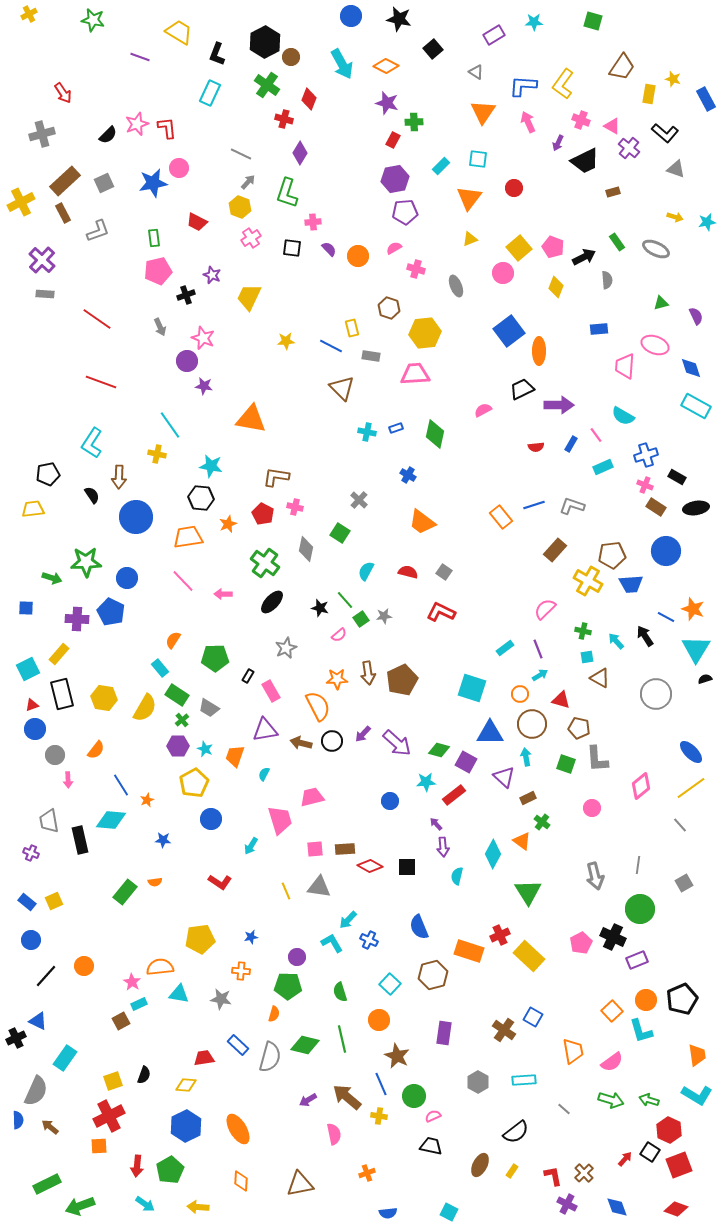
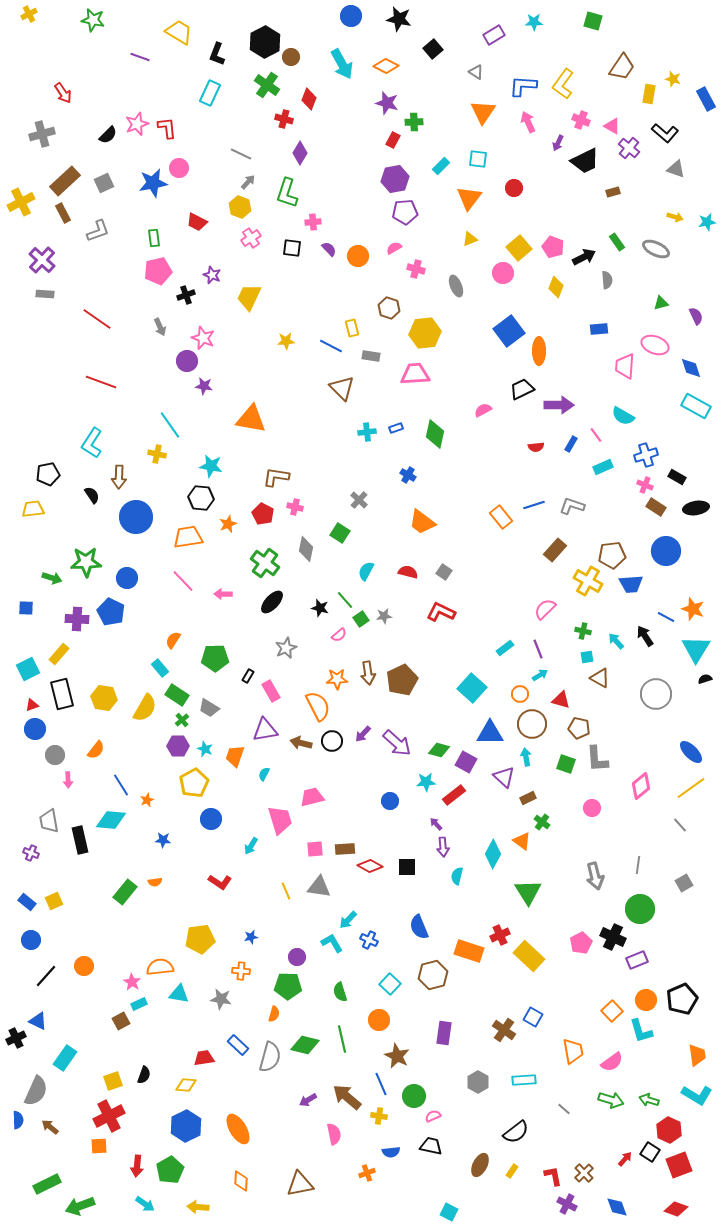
cyan cross at (367, 432): rotated 18 degrees counterclockwise
cyan square at (472, 688): rotated 24 degrees clockwise
blue semicircle at (388, 1213): moved 3 px right, 61 px up
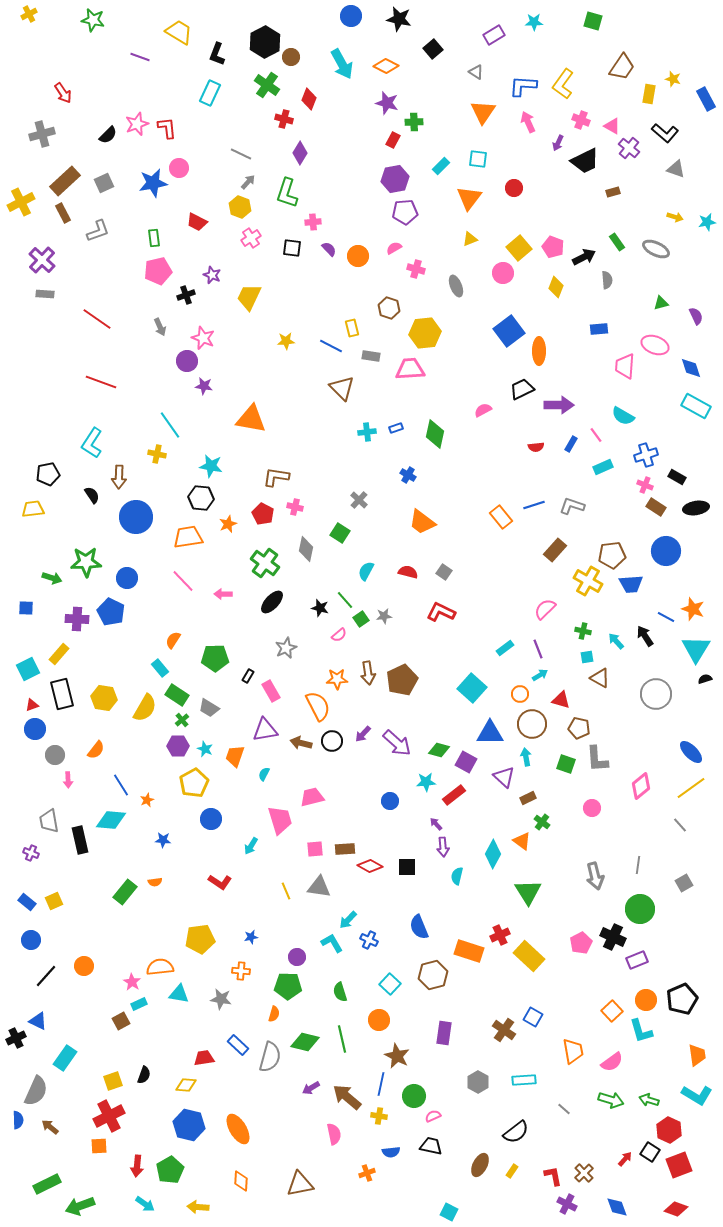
pink trapezoid at (415, 374): moved 5 px left, 5 px up
green diamond at (305, 1045): moved 3 px up
blue line at (381, 1084): rotated 35 degrees clockwise
purple arrow at (308, 1100): moved 3 px right, 12 px up
blue hexagon at (186, 1126): moved 3 px right, 1 px up; rotated 20 degrees counterclockwise
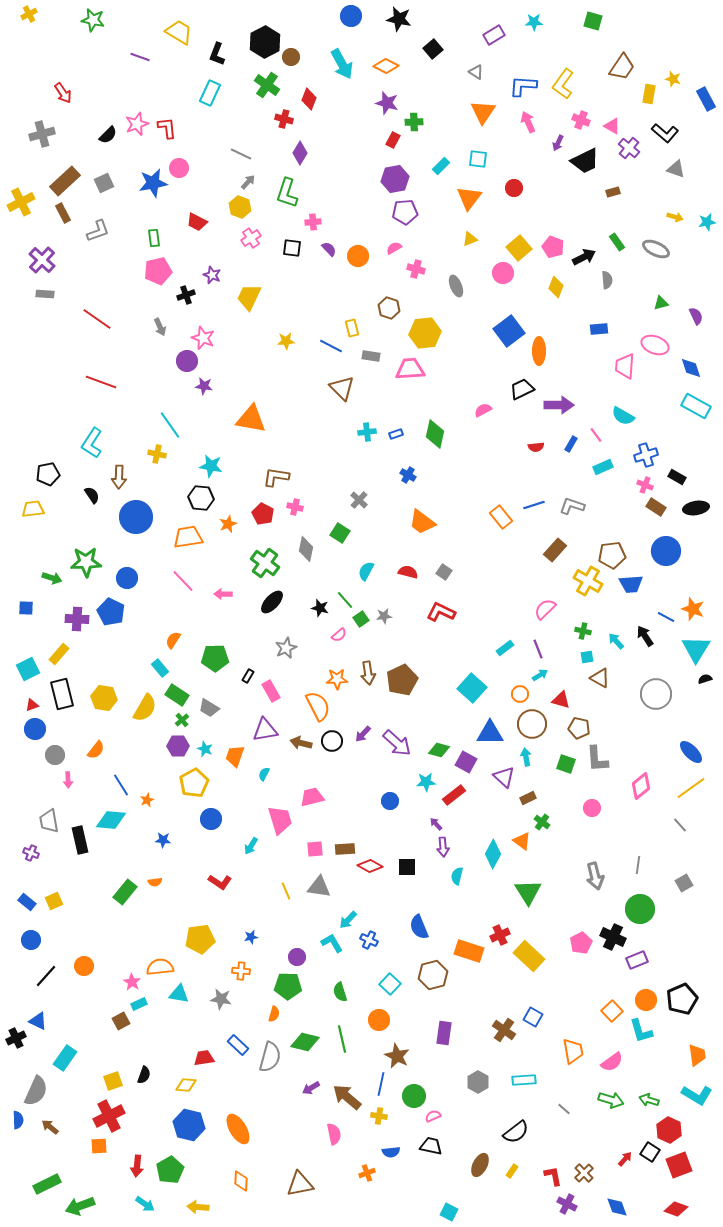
blue rectangle at (396, 428): moved 6 px down
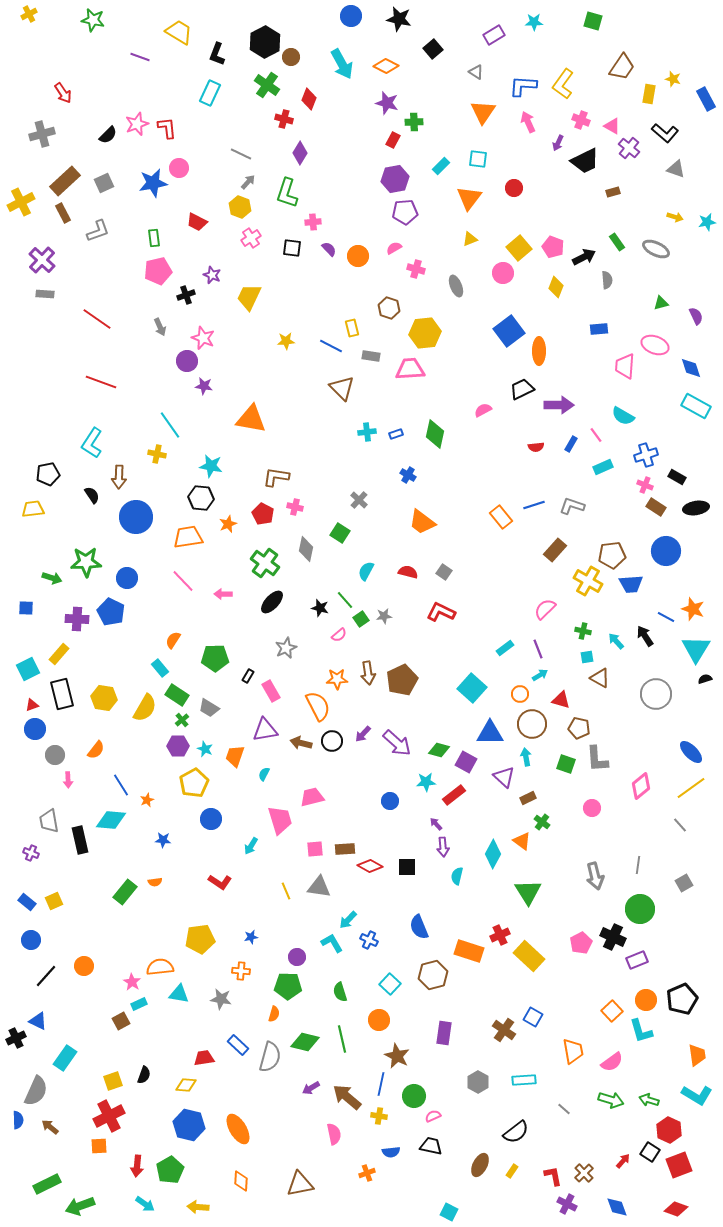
red arrow at (625, 1159): moved 2 px left, 2 px down
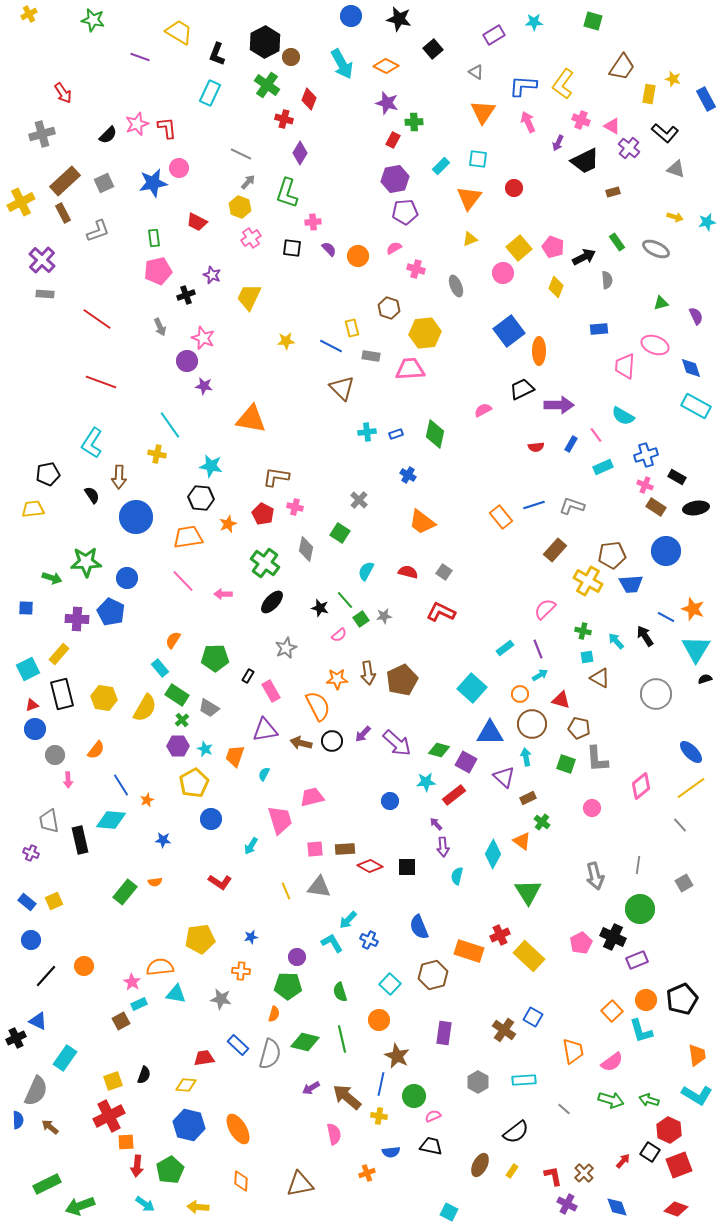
cyan triangle at (179, 994): moved 3 px left
gray semicircle at (270, 1057): moved 3 px up
orange square at (99, 1146): moved 27 px right, 4 px up
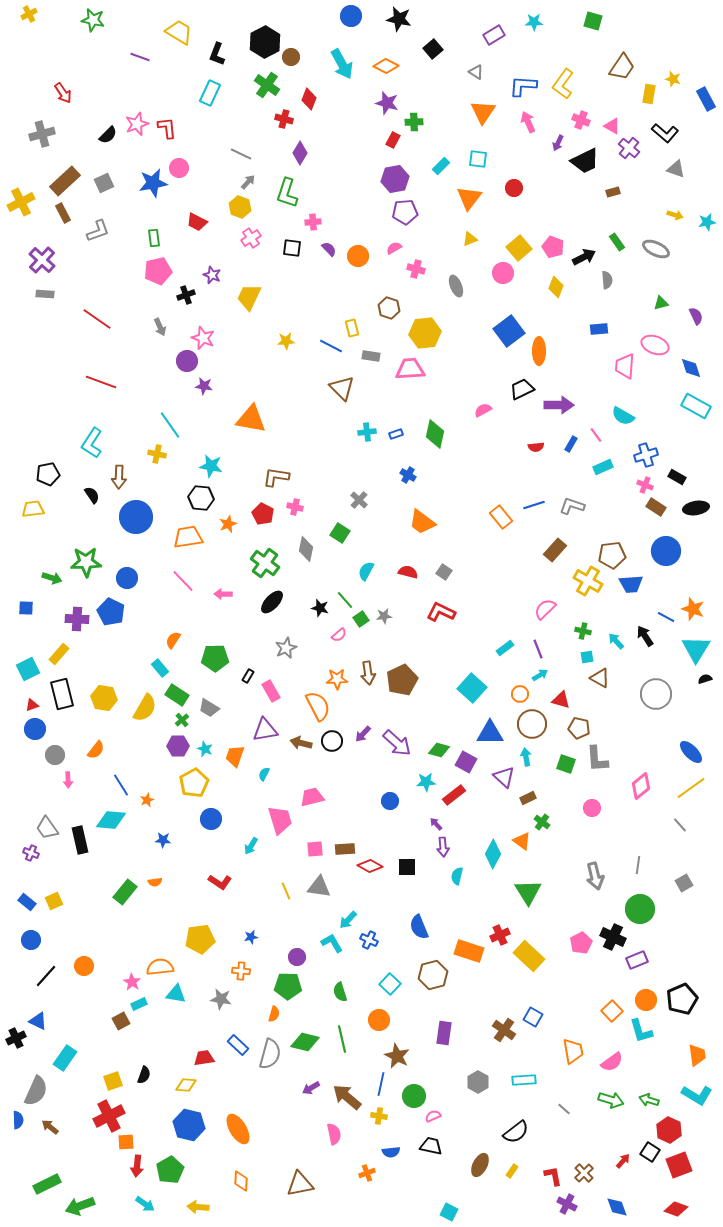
yellow arrow at (675, 217): moved 2 px up
gray trapezoid at (49, 821): moved 2 px left, 7 px down; rotated 25 degrees counterclockwise
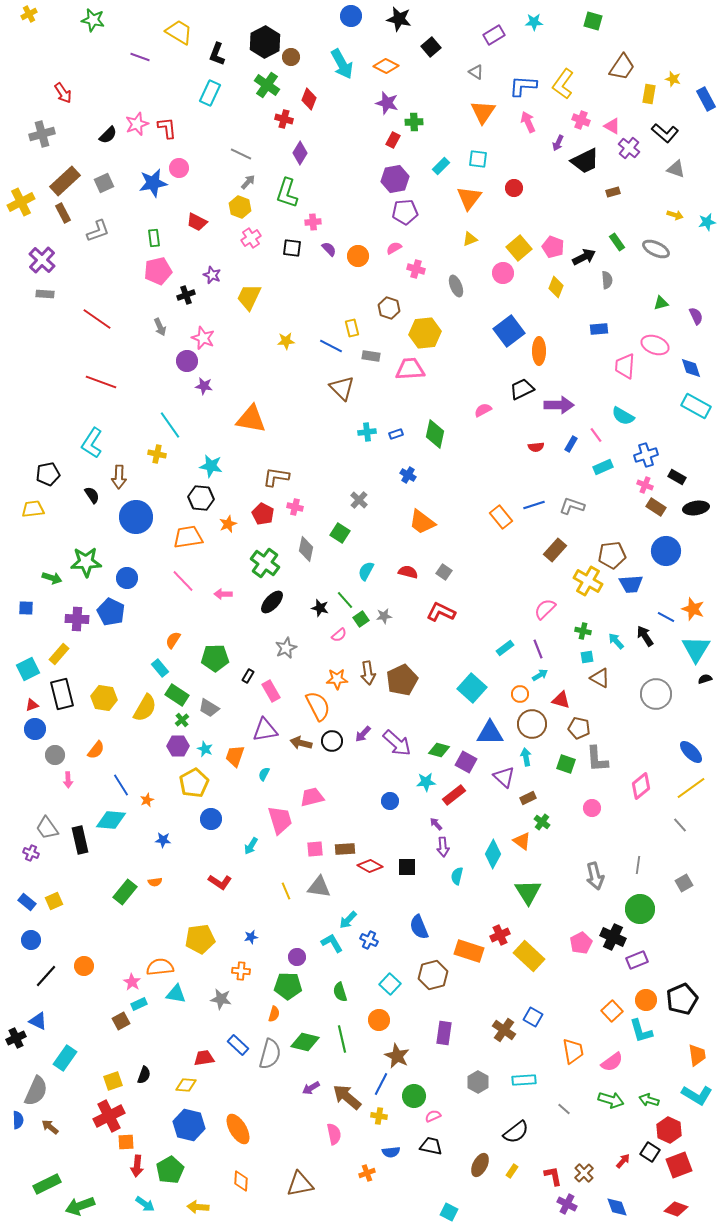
black square at (433, 49): moved 2 px left, 2 px up
blue line at (381, 1084): rotated 15 degrees clockwise
